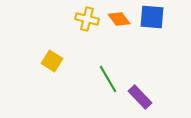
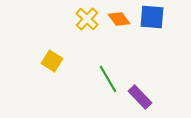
yellow cross: rotated 30 degrees clockwise
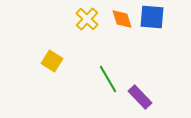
orange diamond: moved 3 px right; rotated 20 degrees clockwise
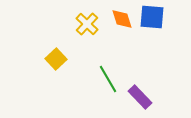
yellow cross: moved 5 px down
yellow square: moved 4 px right, 2 px up; rotated 15 degrees clockwise
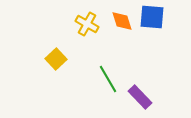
orange diamond: moved 2 px down
yellow cross: rotated 15 degrees counterclockwise
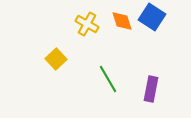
blue square: rotated 28 degrees clockwise
purple rectangle: moved 11 px right, 8 px up; rotated 55 degrees clockwise
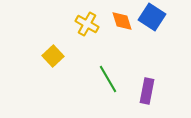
yellow square: moved 3 px left, 3 px up
purple rectangle: moved 4 px left, 2 px down
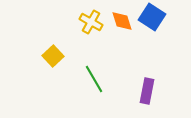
yellow cross: moved 4 px right, 2 px up
green line: moved 14 px left
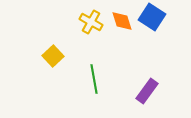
green line: rotated 20 degrees clockwise
purple rectangle: rotated 25 degrees clockwise
